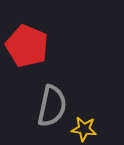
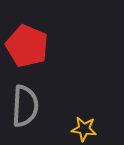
gray semicircle: moved 27 px left; rotated 9 degrees counterclockwise
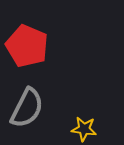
gray semicircle: moved 2 px right, 2 px down; rotated 24 degrees clockwise
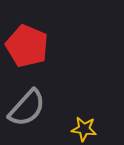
gray semicircle: rotated 15 degrees clockwise
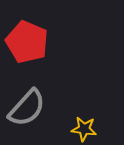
red pentagon: moved 4 px up
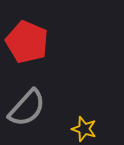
yellow star: rotated 10 degrees clockwise
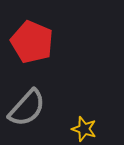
red pentagon: moved 5 px right
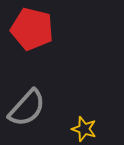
red pentagon: moved 13 px up; rotated 9 degrees counterclockwise
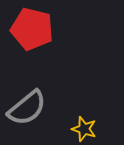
gray semicircle: rotated 9 degrees clockwise
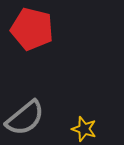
gray semicircle: moved 2 px left, 10 px down
